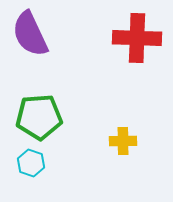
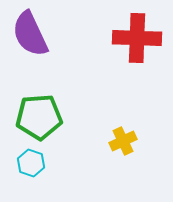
yellow cross: rotated 24 degrees counterclockwise
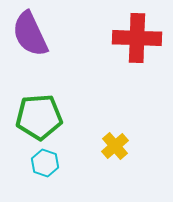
yellow cross: moved 8 px left, 5 px down; rotated 16 degrees counterclockwise
cyan hexagon: moved 14 px right
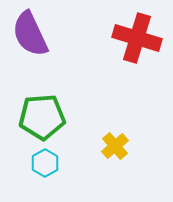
red cross: rotated 15 degrees clockwise
green pentagon: moved 3 px right
cyan hexagon: rotated 12 degrees clockwise
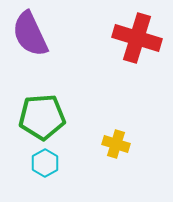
yellow cross: moved 1 px right, 2 px up; rotated 32 degrees counterclockwise
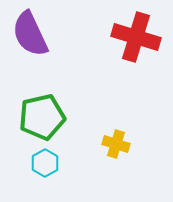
red cross: moved 1 px left, 1 px up
green pentagon: rotated 9 degrees counterclockwise
